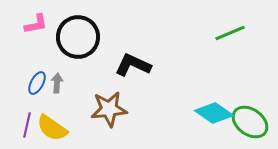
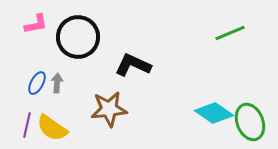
green ellipse: rotated 33 degrees clockwise
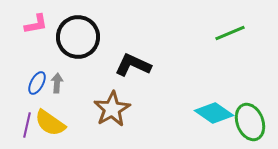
brown star: moved 3 px right; rotated 24 degrees counterclockwise
yellow semicircle: moved 2 px left, 5 px up
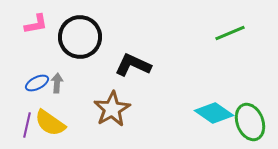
black circle: moved 2 px right
blue ellipse: rotated 35 degrees clockwise
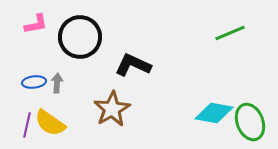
blue ellipse: moved 3 px left, 1 px up; rotated 20 degrees clockwise
cyan diamond: rotated 24 degrees counterclockwise
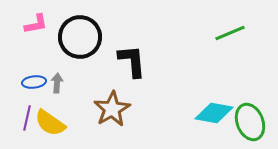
black L-shape: moved 1 px left, 4 px up; rotated 60 degrees clockwise
purple line: moved 7 px up
